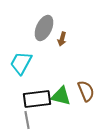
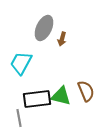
gray line: moved 8 px left, 2 px up
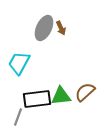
brown arrow: moved 1 px left, 11 px up; rotated 40 degrees counterclockwise
cyan trapezoid: moved 2 px left
brown semicircle: moved 1 px left, 1 px down; rotated 110 degrees counterclockwise
green triangle: rotated 20 degrees counterclockwise
gray line: moved 1 px left, 1 px up; rotated 30 degrees clockwise
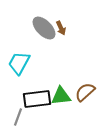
gray ellipse: rotated 70 degrees counterclockwise
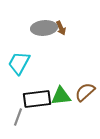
gray ellipse: rotated 50 degrees counterclockwise
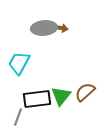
brown arrow: rotated 56 degrees counterclockwise
green triangle: rotated 45 degrees counterclockwise
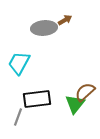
brown arrow: moved 4 px right, 8 px up; rotated 40 degrees counterclockwise
green triangle: moved 14 px right, 8 px down
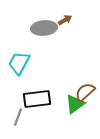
green triangle: rotated 15 degrees clockwise
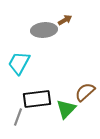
gray ellipse: moved 2 px down
green triangle: moved 9 px left, 5 px down; rotated 10 degrees counterclockwise
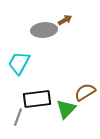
brown semicircle: rotated 10 degrees clockwise
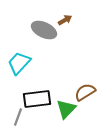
gray ellipse: rotated 30 degrees clockwise
cyan trapezoid: rotated 15 degrees clockwise
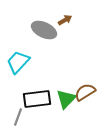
cyan trapezoid: moved 1 px left, 1 px up
green triangle: moved 10 px up
